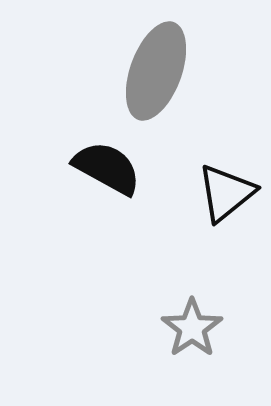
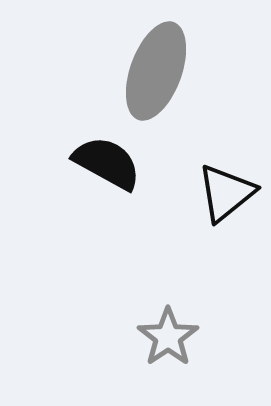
black semicircle: moved 5 px up
gray star: moved 24 px left, 9 px down
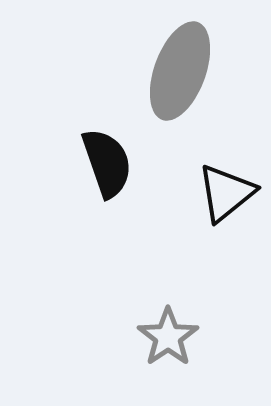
gray ellipse: moved 24 px right
black semicircle: rotated 42 degrees clockwise
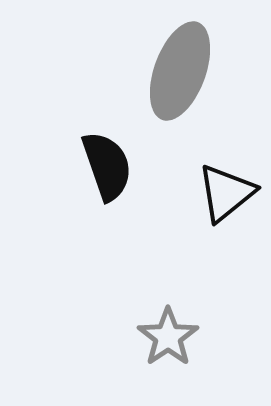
black semicircle: moved 3 px down
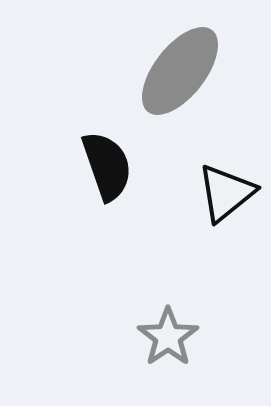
gray ellipse: rotated 18 degrees clockwise
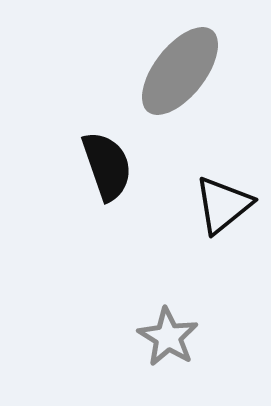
black triangle: moved 3 px left, 12 px down
gray star: rotated 6 degrees counterclockwise
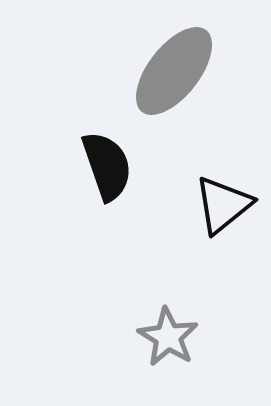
gray ellipse: moved 6 px left
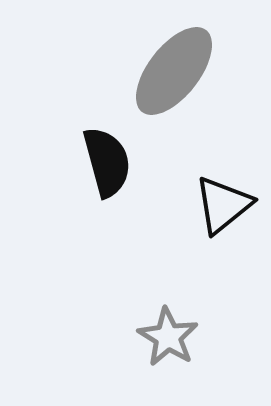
black semicircle: moved 4 px up; rotated 4 degrees clockwise
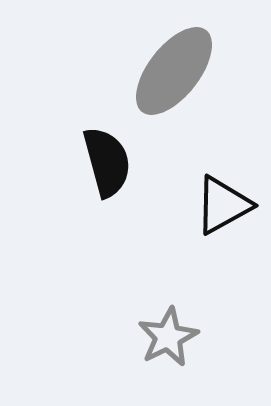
black triangle: rotated 10 degrees clockwise
gray star: rotated 14 degrees clockwise
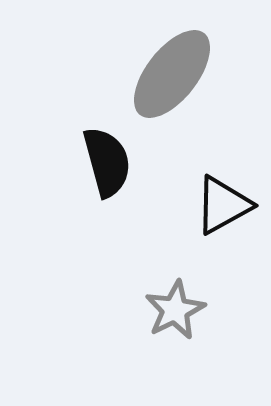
gray ellipse: moved 2 px left, 3 px down
gray star: moved 7 px right, 27 px up
